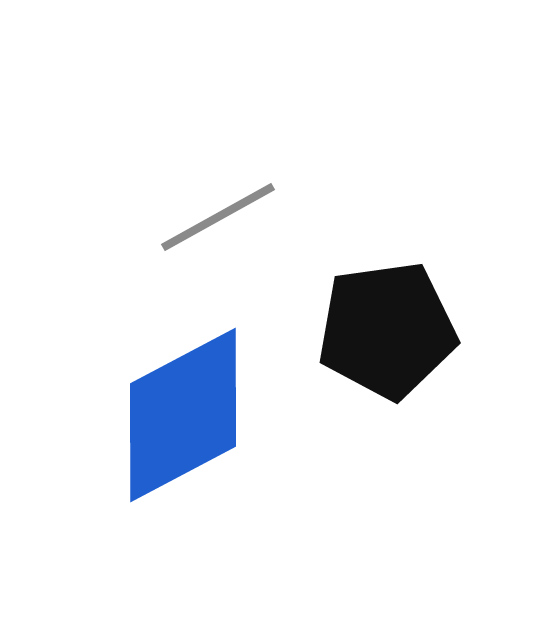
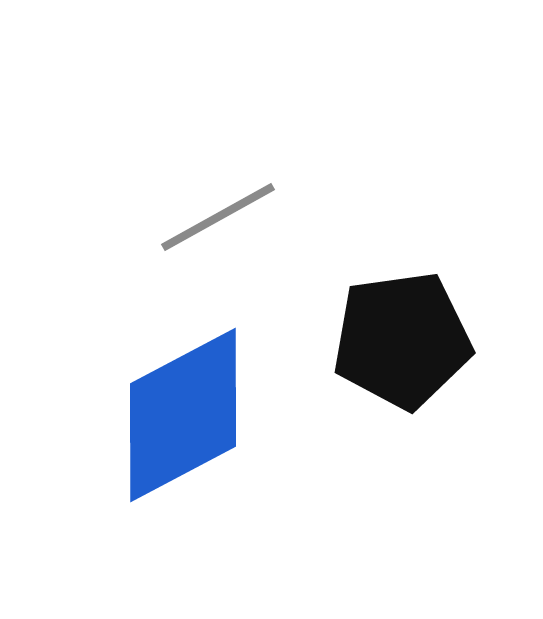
black pentagon: moved 15 px right, 10 px down
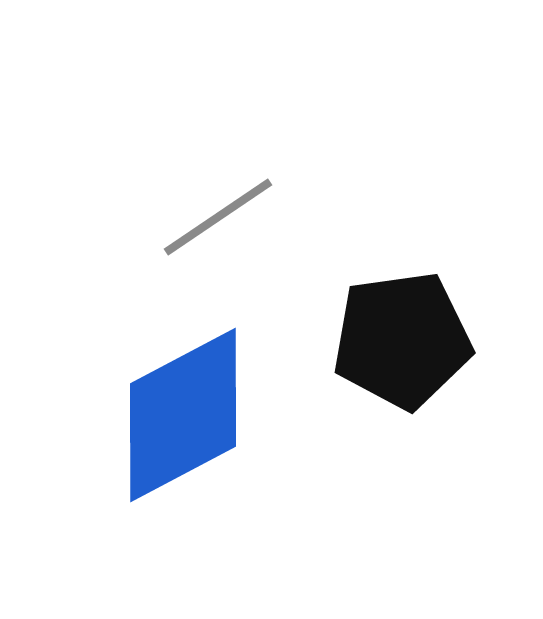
gray line: rotated 5 degrees counterclockwise
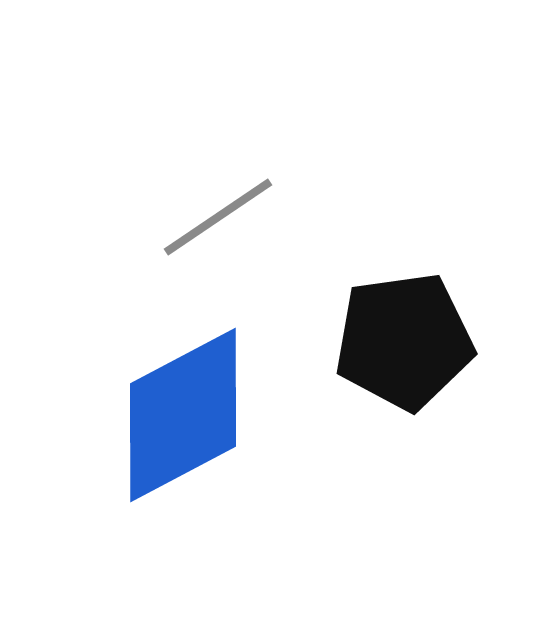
black pentagon: moved 2 px right, 1 px down
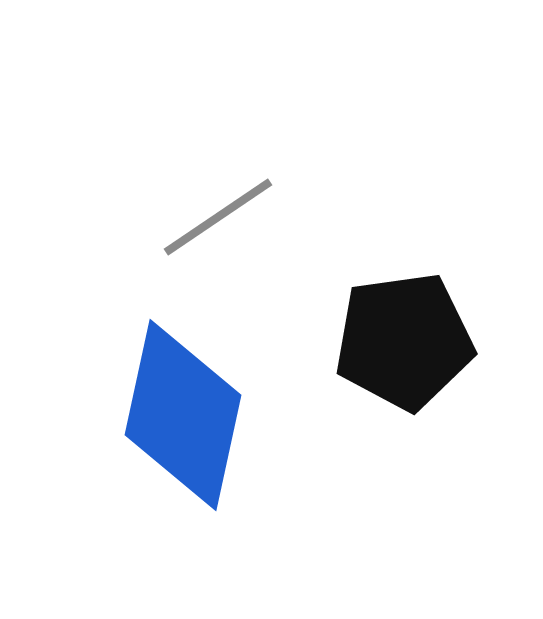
blue diamond: rotated 50 degrees counterclockwise
